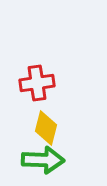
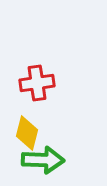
yellow diamond: moved 19 px left, 5 px down
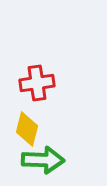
yellow diamond: moved 4 px up
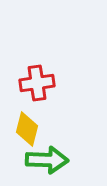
green arrow: moved 4 px right
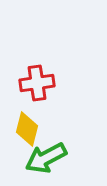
green arrow: moved 1 px left, 2 px up; rotated 150 degrees clockwise
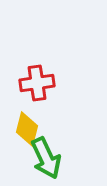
green arrow: rotated 87 degrees counterclockwise
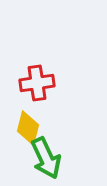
yellow diamond: moved 1 px right, 1 px up
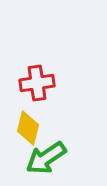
green arrow: rotated 81 degrees clockwise
